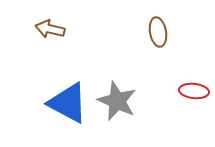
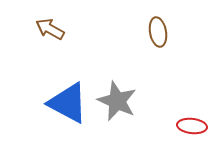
brown arrow: rotated 16 degrees clockwise
red ellipse: moved 2 px left, 35 px down
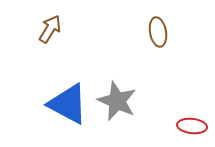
brown arrow: rotated 92 degrees clockwise
blue triangle: moved 1 px down
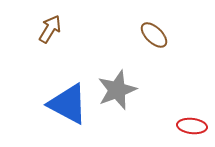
brown ellipse: moved 4 px left, 3 px down; rotated 36 degrees counterclockwise
gray star: moved 11 px up; rotated 27 degrees clockwise
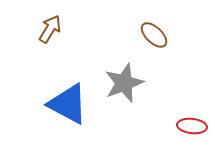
gray star: moved 7 px right, 7 px up
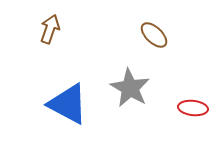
brown arrow: rotated 12 degrees counterclockwise
gray star: moved 6 px right, 5 px down; rotated 21 degrees counterclockwise
red ellipse: moved 1 px right, 18 px up
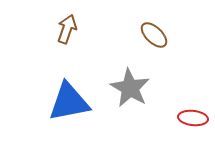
brown arrow: moved 17 px right
blue triangle: moved 1 px right, 2 px up; rotated 39 degrees counterclockwise
red ellipse: moved 10 px down
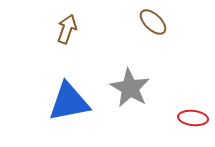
brown ellipse: moved 1 px left, 13 px up
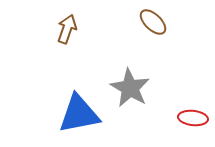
blue triangle: moved 10 px right, 12 px down
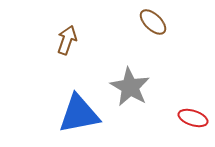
brown arrow: moved 11 px down
gray star: moved 1 px up
red ellipse: rotated 12 degrees clockwise
